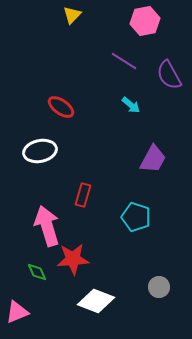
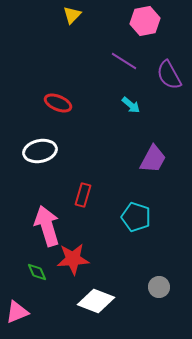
red ellipse: moved 3 px left, 4 px up; rotated 12 degrees counterclockwise
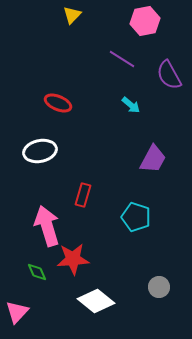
purple line: moved 2 px left, 2 px up
white diamond: rotated 18 degrees clockwise
pink triangle: rotated 25 degrees counterclockwise
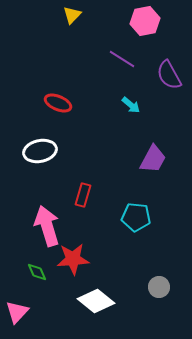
cyan pentagon: rotated 12 degrees counterclockwise
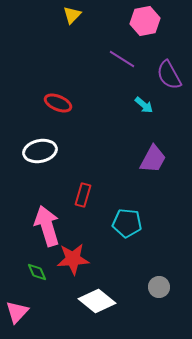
cyan arrow: moved 13 px right
cyan pentagon: moved 9 px left, 6 px down
white diamond: moved 1 px right
